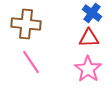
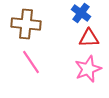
blue cross: moved 11 px left
pink star: rotated 16 degrees clockwise
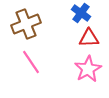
brown cross: rotated 28 degrees counterclockwise
pink star: rotated 8 degrees counterclockwise
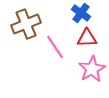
red triangle: moved 2 px left
pink line: moved 24 px right, 15 px up
pink star: moved 4 px right
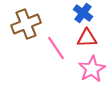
blue cross: moved 2 px right
pink line: moved 1 px right, 1 px down
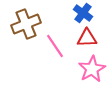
pink line: moved 1 px left, 2 px up
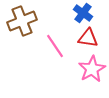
brown cross: moved 4 px left, 3 px up
red triangle: moved 1 px right; rotated 10 degrees clockwise
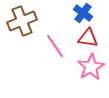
pink star: moved 1 px left, 2 px up
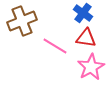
red triangle: moved 2 px left
pink line: rotated 25 degrees counterclockwise
